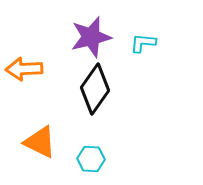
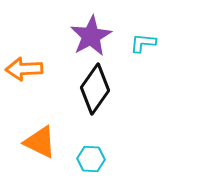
purple star: moved 1 px up; rotated 15 degrees counterclockwise
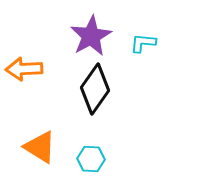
orange triangle: moved 5 px down; rotated 6 degrees clockwise
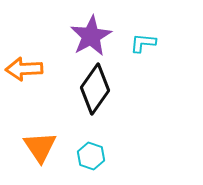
orange triangle: rotated 24 degrees clockwise
cyan hexagon: moved 3 px up; rotated 16 degrees clockwise
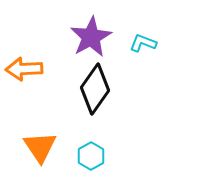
purple star: moved 1 px down
cyan L-shape: rotated 16 degrees clockwise
cyan hexagon: rotated 12 degrees clockwise
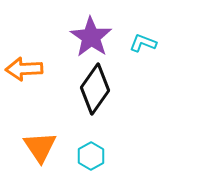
purple star: rotated 9 degrees counterclockwise
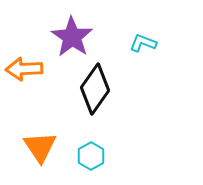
purple star: moved 19 px left
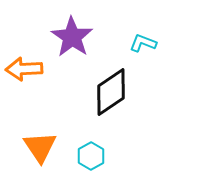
black diamond: moved 16 px right, 3 px down; rotated 21 degrees clockwise
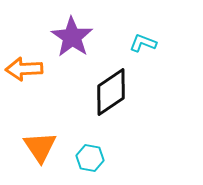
cyan hexagon: moved 1 px left, 2 px down; rotated 20 degrees counterclockwise
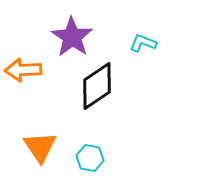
orange arrow: moved 1 px left, 1 px down
black diamond: moved 14 px left, 6 px up
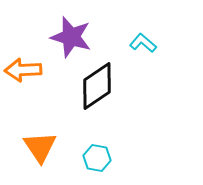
purple star: moved 1 px left; rotated 18 degrees counterclockwise
cyan L-shape: rotated 20 degrees clockwise
cyan hexagon: moved 7 px right
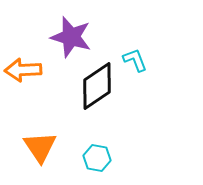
cyan L-shape: moved 8 px left, 17 px down; rotated 28 degrees clockwise
